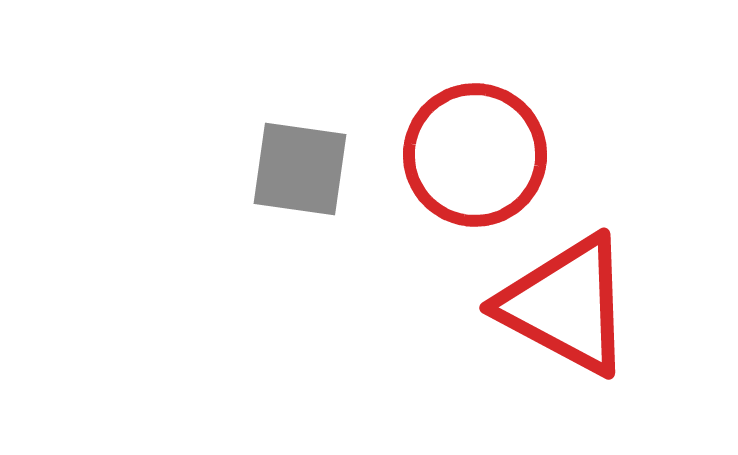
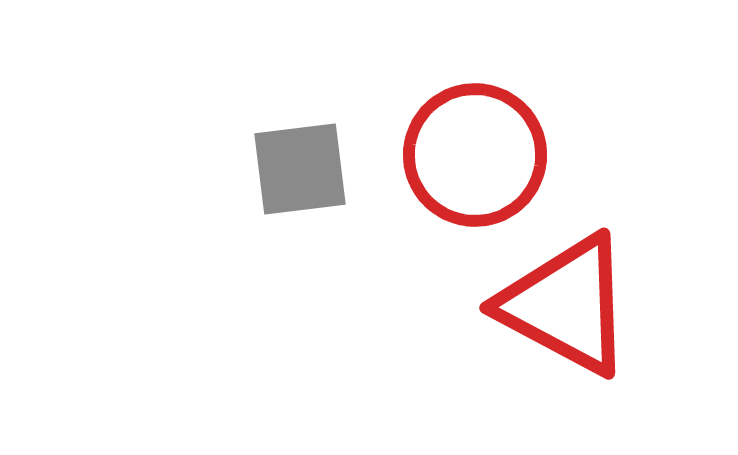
gray square: rotated 15 degrees counterclockwise
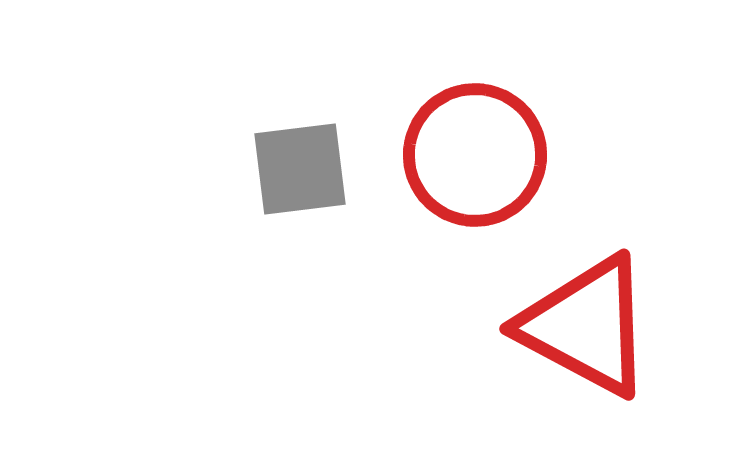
red triangle: moved 20 px right, 21 px down
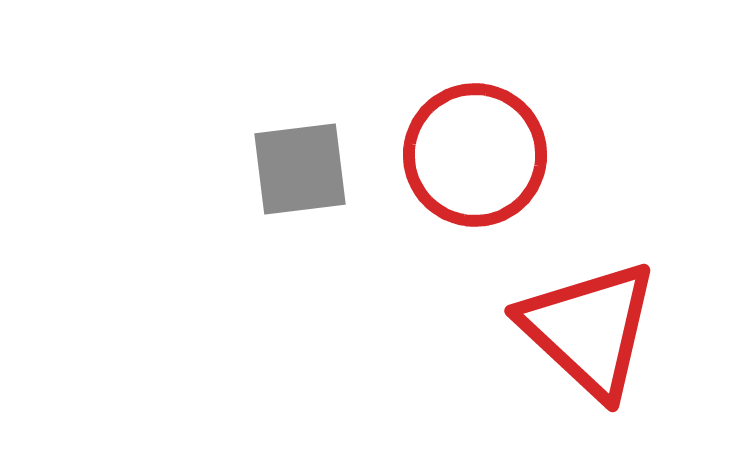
red triangle: moved 3 px right, 3 px down; rotated 15 degrees clockwise
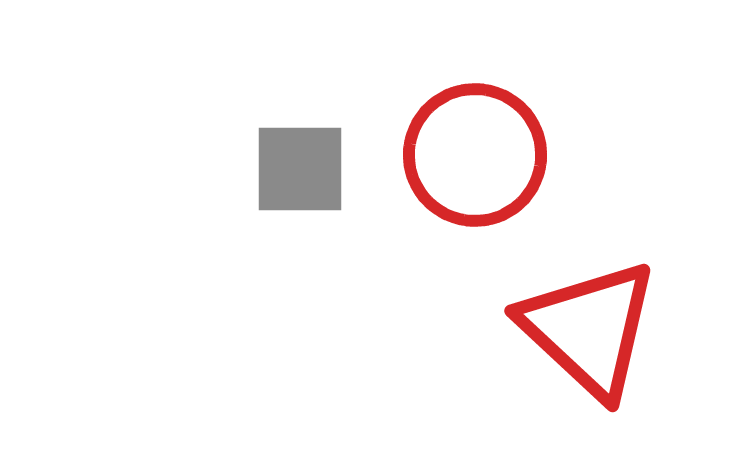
gray square: rotated 7 degrees clockwise
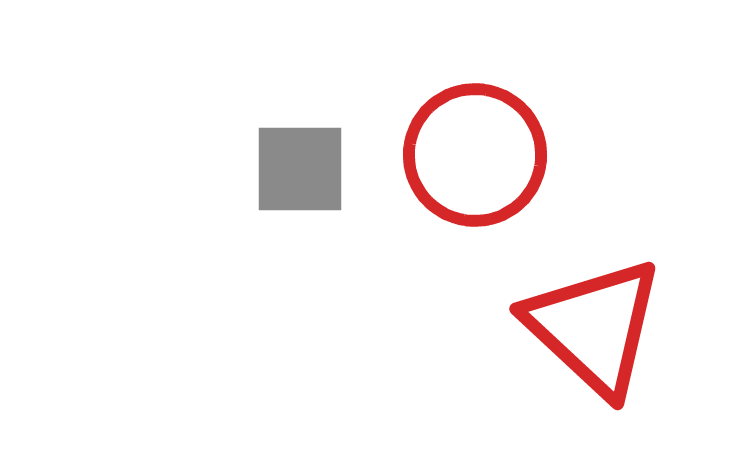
red triangle: moved 5 px right, 2 px up
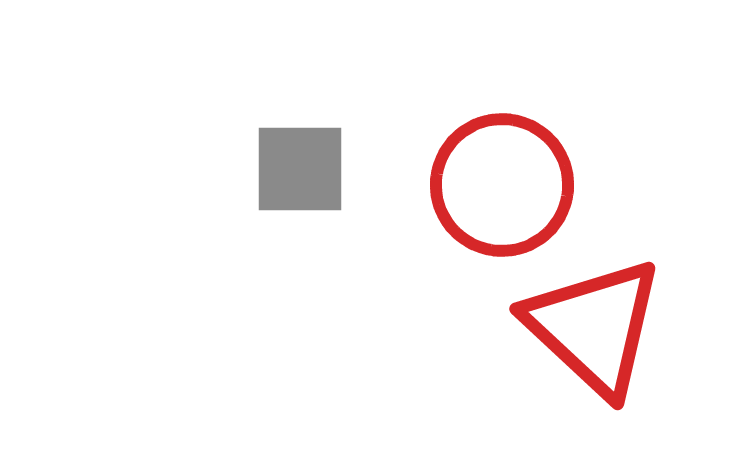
red circle: moved 27 px right, 30 px down
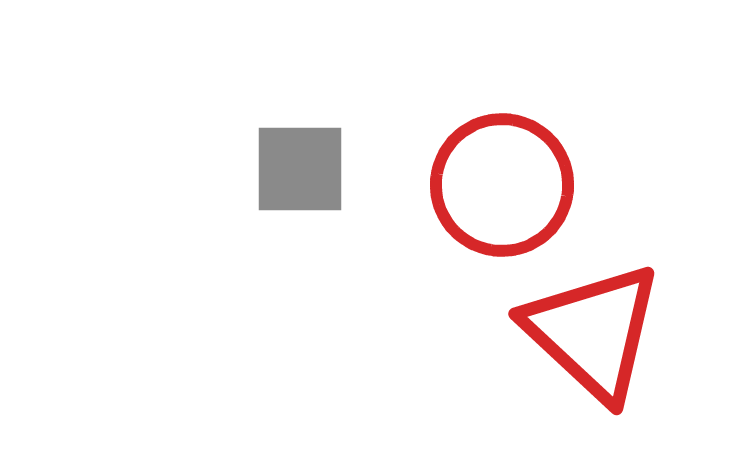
red triangle: moved 1 px left, 5 px down
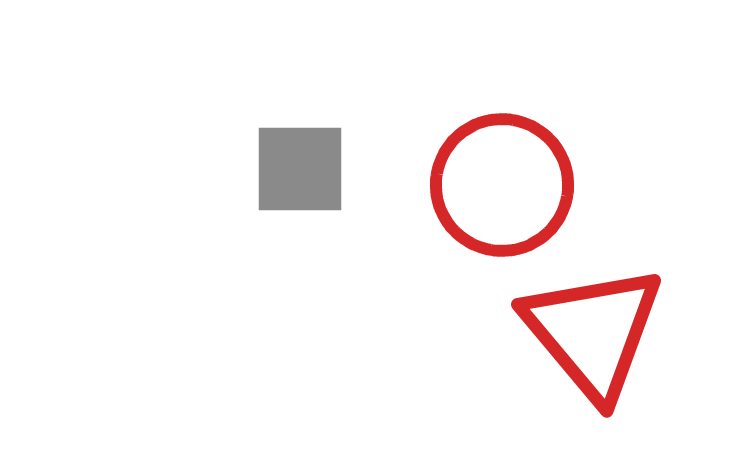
red triangle: rotated 7 degrees clockwise
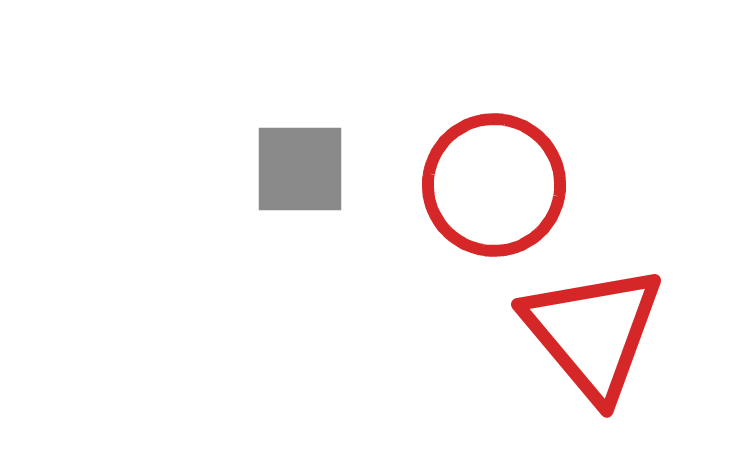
red circle: moved 8 px left
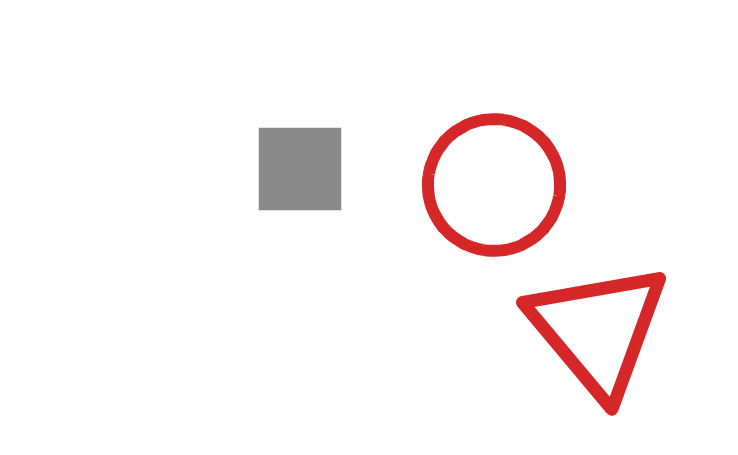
red triangle: moved 5 px right, 2 px up
